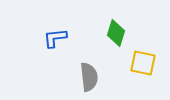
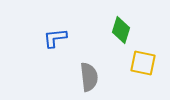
green diamond: moved 5 px right, 3 px up
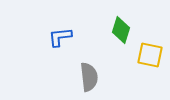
blue L-shape: moved 5 px right, 1 px up
yellow square: moved 7 px right, 8 px up
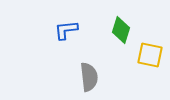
blue L-shape: moved 6 px right, 7 px up
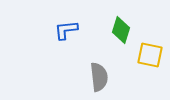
gray semicircle: moved 10 px right
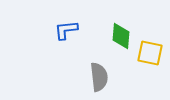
green diamond: moved 6 px down; rotated 12 degrees counterclockwise
yellow square: moved 2 px up
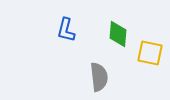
blue L-shape: rotated 70 degrees counterclockwise
green diamond: moved 3 px left, 2 px up
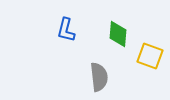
yellow square: moved 3 px down; rotated 8 degrees clockwise
